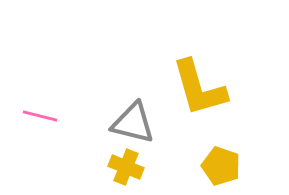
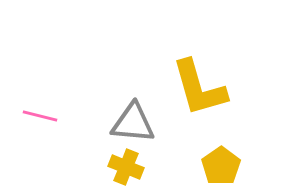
gray triangle: rotated 9 degrees counterclockwise
yellow pentagon: rotated 18 degrees clockwise
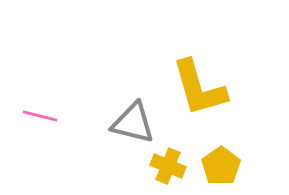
gray triangle: rotated 9 degrees clockwise
yellow cross: moved 42 px right, 1 px up
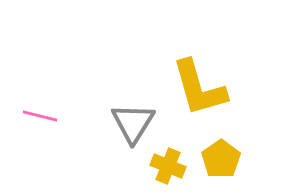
gray triangle: rotated 48 degrees clockwise
yellow pentagon: moved 7 px up
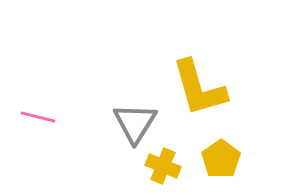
pink line: moved 2 px left, 1 px down
gray triangle: moved 2 px right
yellow cross: moved 5 px left
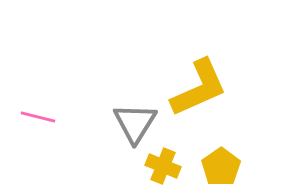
yellow L-shape: rotated 98 degrees counterclockwise
yellow pentagon: moved 8 px down
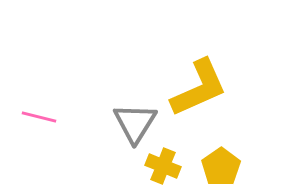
pink line: moved 1 px right
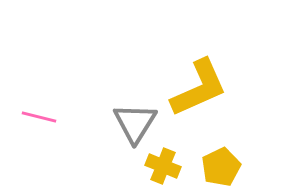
yellow pentagon: rotated 9 degrees clockwise
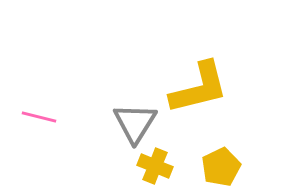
yellow L-shape: rotated 10 degrees clockwise
yellow cross: moved 8 px left
